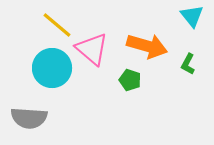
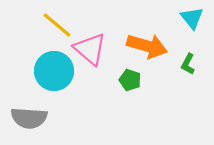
cyan triangle: moved 2 px down
pink triangle: moved 2 px left
cyan circle: moved 2 px right, 3 px down
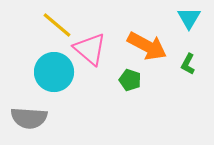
cyan triangle: moved 3 px left; rotated 10 degrees clockwise
orange arrow: rotated 12 degrees clockwise
cyan circle: moved 1 px down
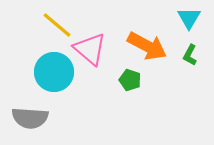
green L-shape: moved 2 px right, 9 px up
gray semicircle: moved 1 px right
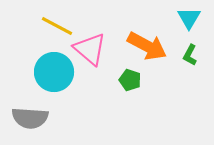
yellow line: moved 1 px down; rotated 12 degrees counterclockwise
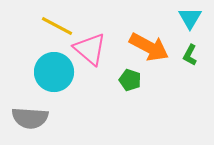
cyan triangle: moved 1 px right
orange arrow: moved 2 px right, 1 px down
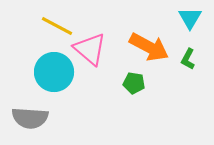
green L-shape: moved 2 px left, 4 px down
green pentagon: moved 4 px right, 3 px down; rotated 10 degrees counterclockwise
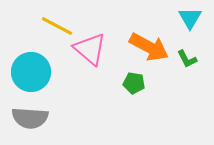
green L-shape: moved 1 px left; rotated 55 degrees counterclockwise
cyan circle: moved 23 px left
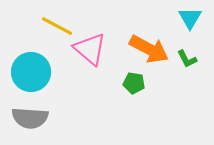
orange arrow: moved 2 px down
